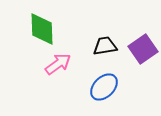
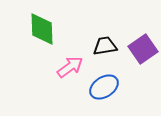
pink arrow: moved 12 px right, 3 px down
blue ellipse: rotated 12 degrees clockwise
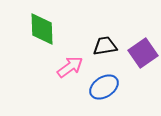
purple square: moved 4 px down
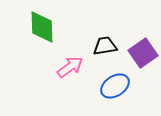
green diamond: moved 2 px up
blue ellipse: moved 11 px right, 1 px up
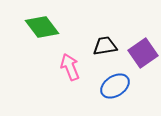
green diamond: rotated 36 degrees counterclockwise
pink arrow: rotated 76 degrees counterclockwise
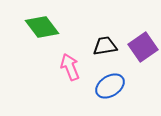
purple square: moved 6 px up
blue ellipse: moved 5 px left
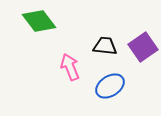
green diamond: moved 3 px left, 6 px up
black trapezoid: rotated 15 degrees clockwise
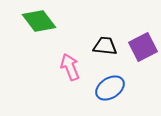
purple square: rotated 8 degrees clockwise
blue ellipse: moved 2 px down
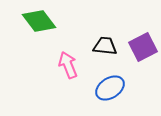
pink arrow: moved 2 px left, 2 px up
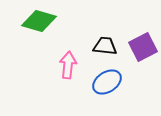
green diamond: rotated 36 degrees counterclockwise
pink arrow: rotated 28 degrees clockwise
blue ellipse: moved 3 px left, 6 px up
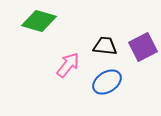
pink arrow: rotated 32 degrees clockwise
